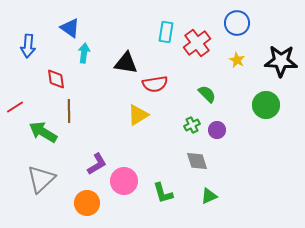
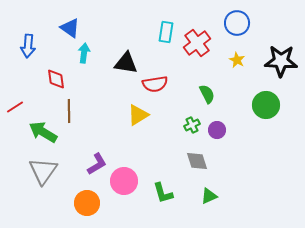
green semicircle: rotated 18 degrees clockwise
gray triangle: moved 2 px right, 8 px up; rotated 12 degrees counterclockwise
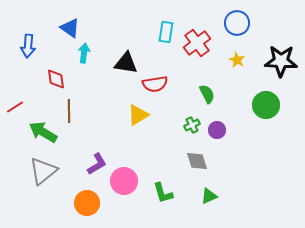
gray triangle: rotated 16 degrees clockwise
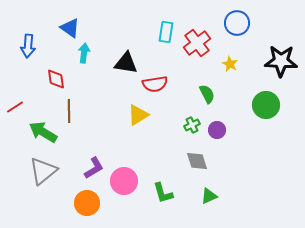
yellow star: moved 7 px left, 4 px down
purple L-shape: moved 3 px left, 4 px down
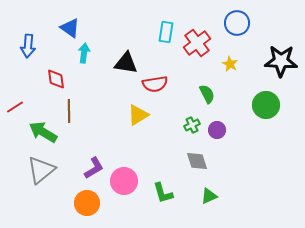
gray triangle: moved 2 px left, 1 px up
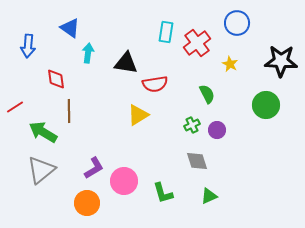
cyan arrow: moved 4 px right
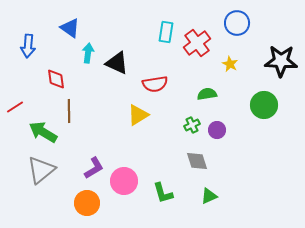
black triangle: moved 9 px left; rotated 15 degrees clockwise
green semicircle: rotated 72 degrees counterclockwise
green circle: moved 2 px left
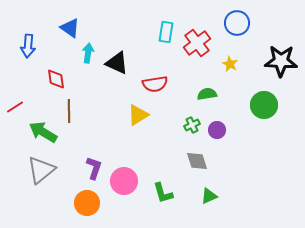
purple L-shape: rotated 40 degrees counterclockwise
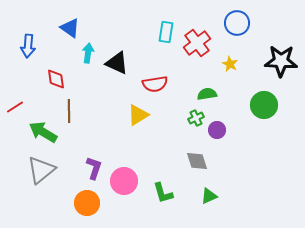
green cross: moved 4 px right, 7 px up
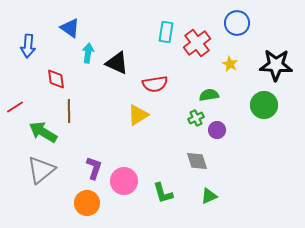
black star: moved 5 px left, 4 px down
green semicircle: moved 2 px right, 1 px down
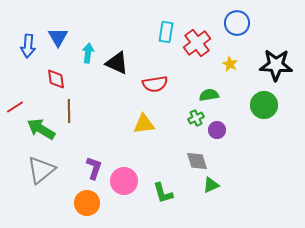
blue triangle: moved 12 px left, 9 px down; rotated 25 degrees clockwise
yellow triangle: moved 6 px right, 9 px down; rotated 25 degrees clockwise
green arrow: moved 2 px left, 3 px up
green triangle: moved 2 px right, 11 px up
